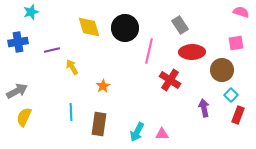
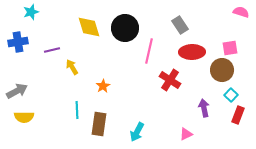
pink square: moved 6 px left, 5 px down
cyan line: moved 6 px right, 2 px up
yellow semicircle: rotated 114 degrees counterclockwise
pink triangle: moved 24 px right; rotated 24 degrees counterclockwise
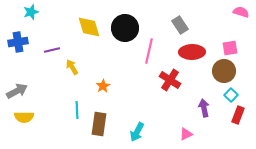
brown circle: moved 2 px right, 1 px down
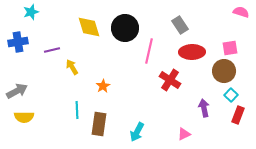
pink triangle: moved 2 px left
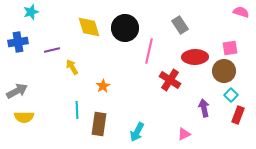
red ellipse: moved 3 px right, 5 px down
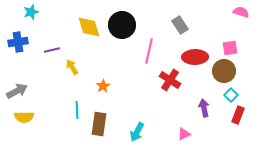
black circle: moved 3 px left, 3 px up
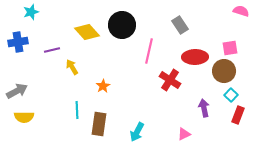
pink semicircle: moved 1 px up
yellow diamond: moved 2 px left, 5 px down; rotated 25 degrees counterclockwise
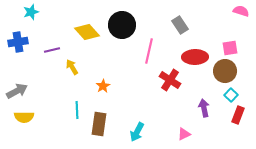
brown circle: moved 1 px right
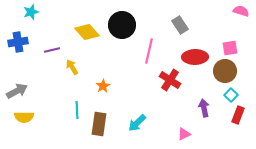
cyan arrow: moved 9 px up; rotated 18 degrees clockwise
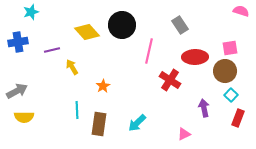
red rectangle: moved 3 px down
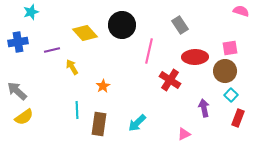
yellow diamond: moved 2 px left, 1 px down
gray arrow: rotated 110 degrees counterclockwise
yellow semicircle: rotated 36 degrees counterclockwise
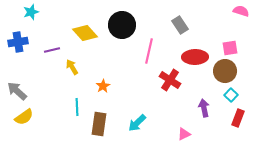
cyan line: moved 3 px up
